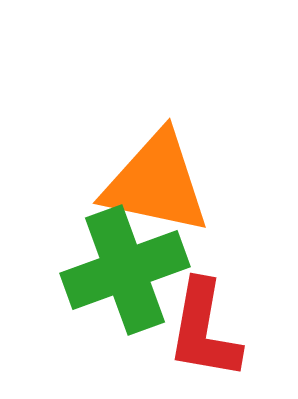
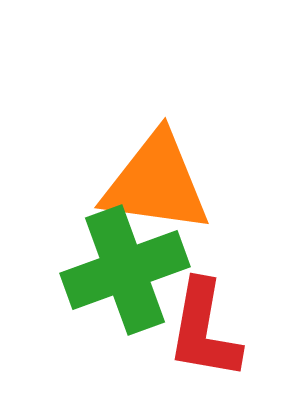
orange triangle: rotated 4 degrees counterclockwise
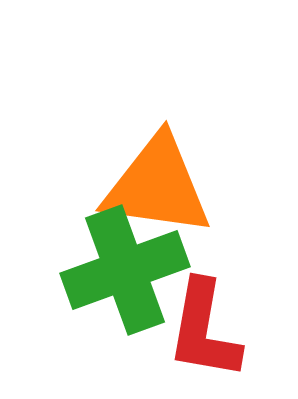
orange triangle: moved 1 px right, 3 px down
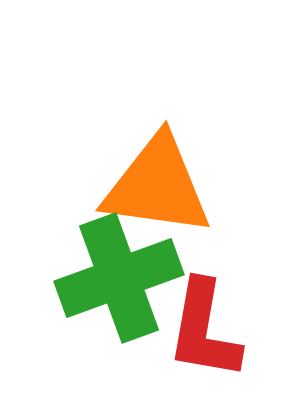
green cross: moved 6 px left, 8 px down
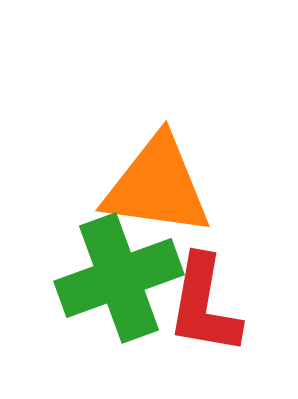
red L-shape: moved 25 px up
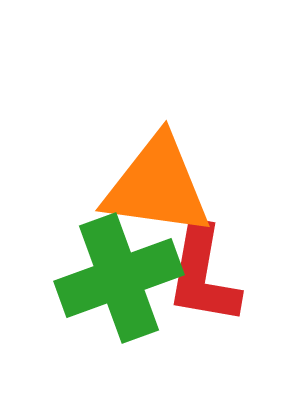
red L-shape: moved 1 px left, 30 px up
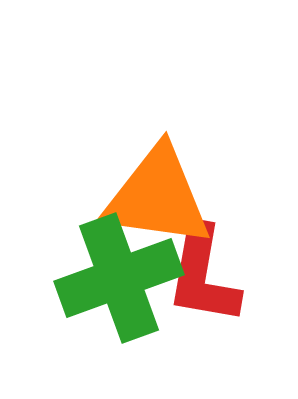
orange triangle: moved 11 px down
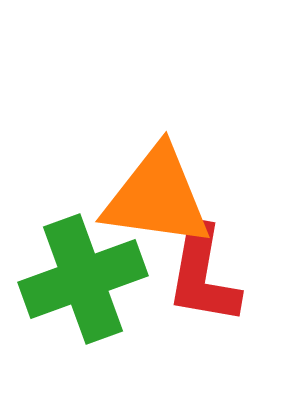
green cross: moved 36 px left, 1 px down
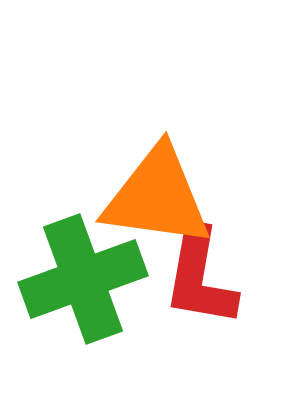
red L-shape: moved 3 px left, 2 px down
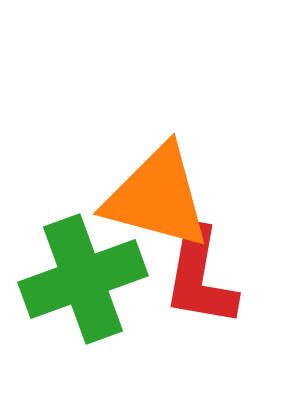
orange triangle: rotated 7 degrees clockwise
